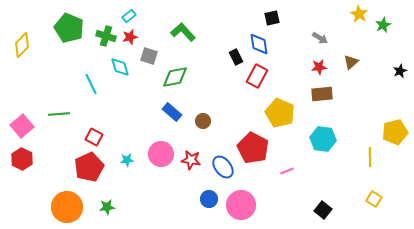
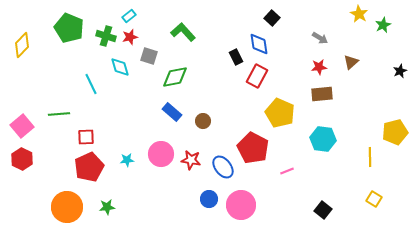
black square at (272, 18): rotated 35 degrees counterclockwise
red square at (94, 137): moved 8 px left; rotated 30 degrees counterclockwise
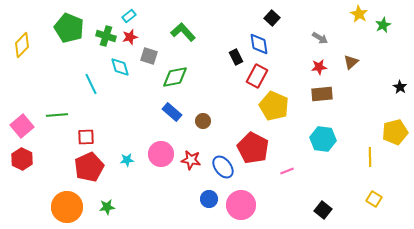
black star at (400, 71): moved 16 px down; rotated 16 degrees counterclockwise
yellow pentagon at (280, 113): moved 6 px left, 7 px up
green line at (59, 114): moved 2 px left, 1 px down
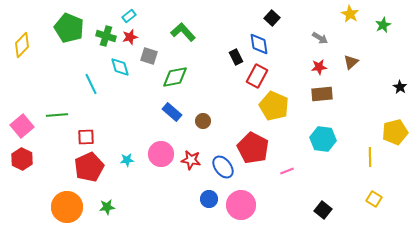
yellow star at (359, 14): moved 9 px left
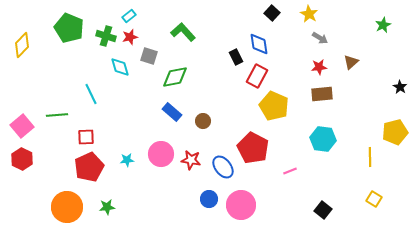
yellow star at (350, 14): moved 41 px left
black square at (272, 18): moved 5 px up
cyan line at (91, 84): moved 10 px down
pink line at (287, 171): moved 3 px right
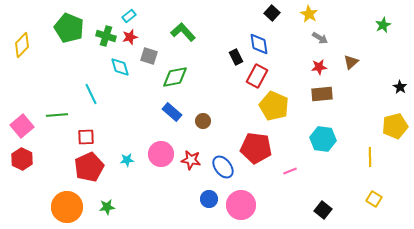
yellow pentagon at (395, 132): moved 6 px up
red pentagon at (253, 148): moved 3 px right; rotated 20 degrees counterclockwise
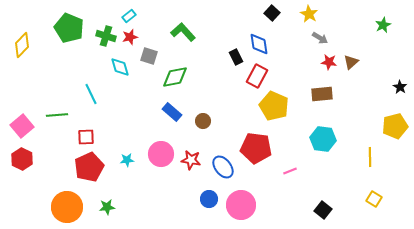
red star at (319, 67): moved 10 px right, 5 px up; rotated 14 degrees clockwise
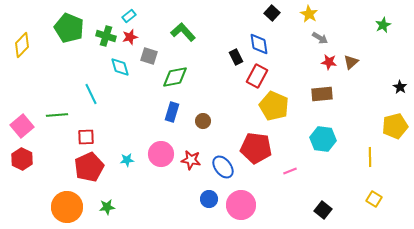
blue rectangle at (172, 112): rotated 66 degrees clockwise
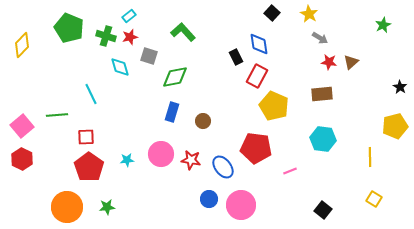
red pentagon at (89, 167): rotated 12 degrees counterclockwise
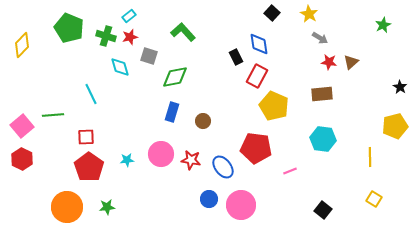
green line at (57, 115): moved 4 px left
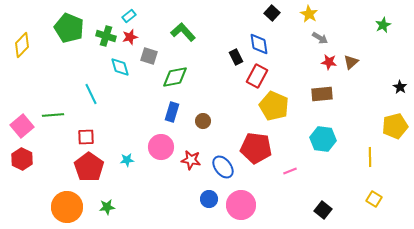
pink circle at (161, 154): moved 7 px up
